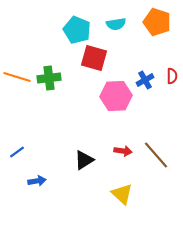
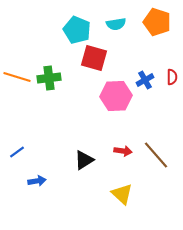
red semicircle: moved 1 px down
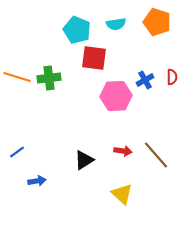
red square: rotated 8 degrees counterclockwise
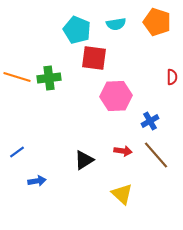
blue cross: moved 5 px right, 41 px down
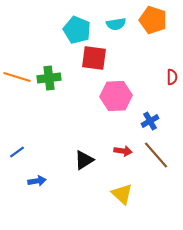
orange pentagon: moved 4 px left, 2 px up
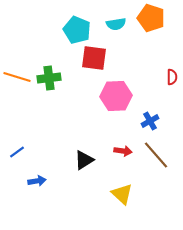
orange pentagon: moved 2 px left, 2 px up
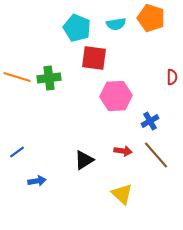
cyan pentagon: moved 2 px up
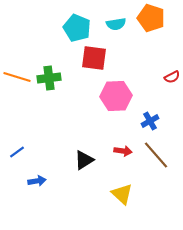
red semicircle: rotated 63 degrees clockwise
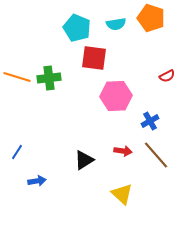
red semicircle: moved 5 px left, 1 px up
blue line: rotated 21 degrees counterclockwise
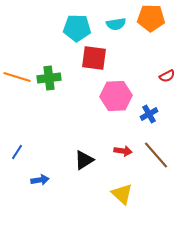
orange pentagon: rotated 16 degrees counterclockwise
cyan pentagon: rotated 20 degrees counterclockwise
blue cross: moved 1 px left, 7 px up
blue arrow: moved 3 px right, 1 px up
